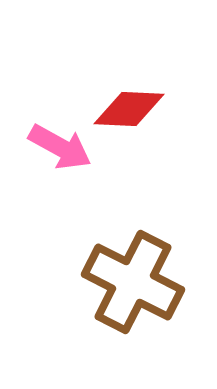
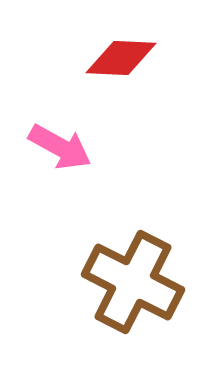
red diamond: moved 8 px left, 51 px up
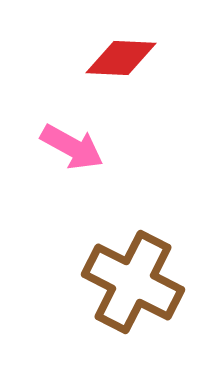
pink arrow: moved 12 px right
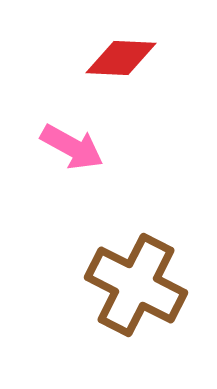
brown cross: moved 3 px right, 3 px down
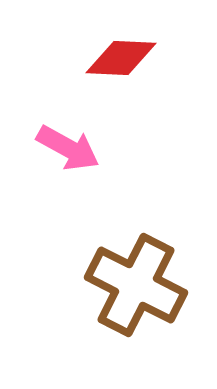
pink arrow: moved 4 px left, 1 px down
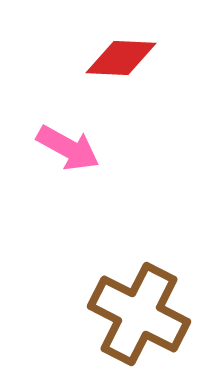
brown cross: moved 3 px right, 29 px down
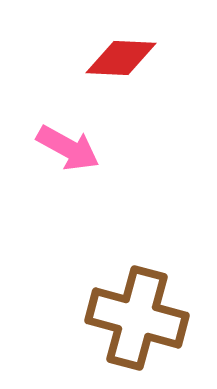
brown cross: moved 2 px left, 4 px down; rotated 12 degrees counterclockwise
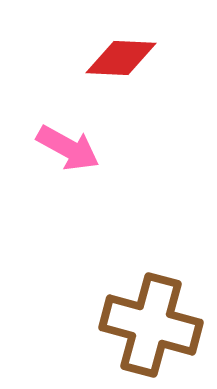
brown cross: moved 14 px right, 7 px down
